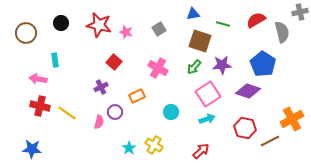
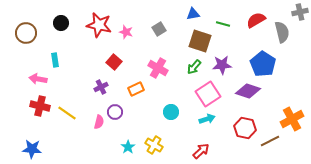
orange rectangle: moved 1 px left, 7 px up
cyan star: moved 1 px left, 1 px up
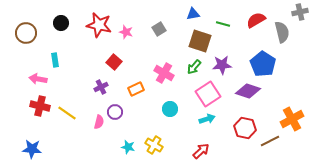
pink cross: moved 6 px right, 5 px down
cyan circle: moved 1 px left, 3 px up
cyan star: rotated 24 degrees counterclockwise
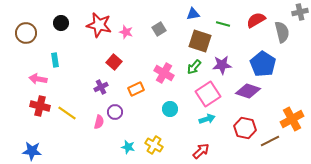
blue star: moved 2 px down
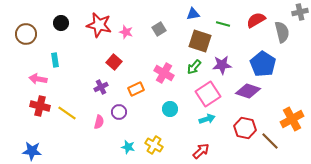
brown circle: moved 1 px down
purple circle: moved 4 px right
brown line: rotated 72 degrees clockwise
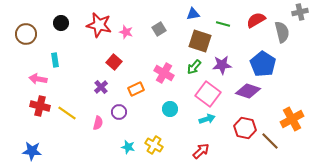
purple cross: rotated 16 degrees counterclockwise
pink square: rotated 20 degrees counterclockwise
pink semicircle: moved 1 px left, 1 px down
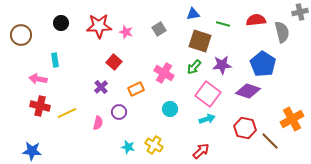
red semicircle: rotated 24 degrees clockwise
red star: moved 1 px down; rotated 15 degrees counterclockwise
brown circle: moved 5 px left, 1 px down
yellow line: rotated 60 degrees counterclockwise
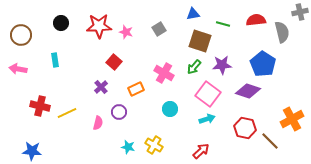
pink arrow: moved 20 px left, 10 px up
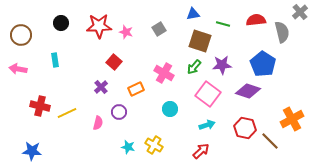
gray cross: rotated 28 degrees counterclockwise
cyan arrow: moved 6 px down
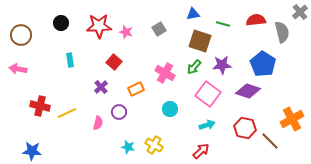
cyan rectangle: moved 15 px right
pink cross: moved 1 px right
